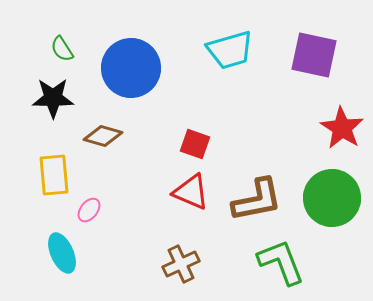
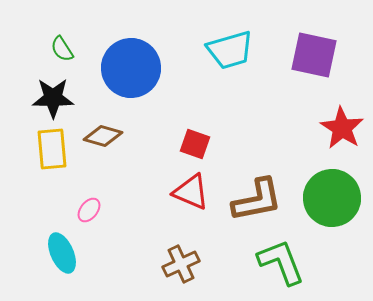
yellow rectangle: moved 2 px left, 26 px up
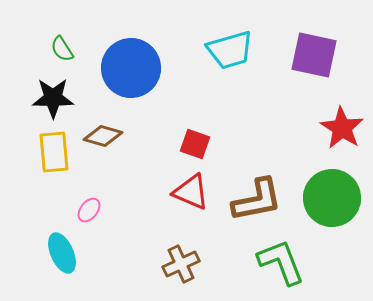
yellow rectangle: moved 2 px right, 3 px down
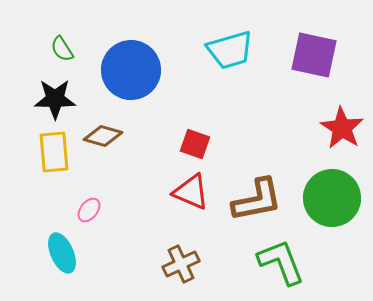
blue circle: moved 2 px down
black star: moved 2 px right, 1 px down
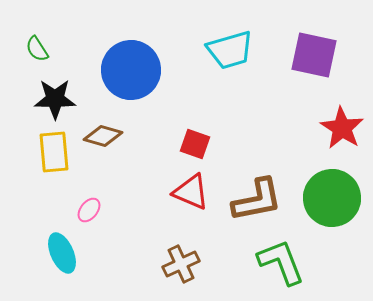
green semicircle: moved 25 px left
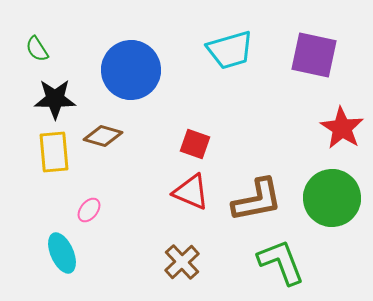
brown cross: moved 1 px right, 2 px up; rotated 18 degrees counterclockwise
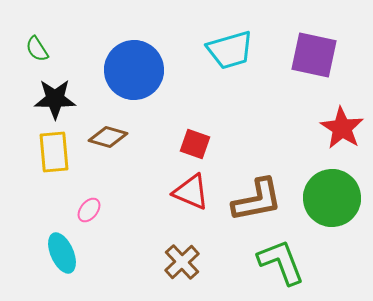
blue circle: moved 3 px right
brown diamond: moved 5 px right, 1 px down
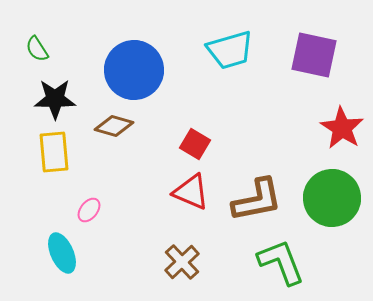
brown diamond: moved 6 px right, 11 px up
red square: rotated 12 degrees clockwise
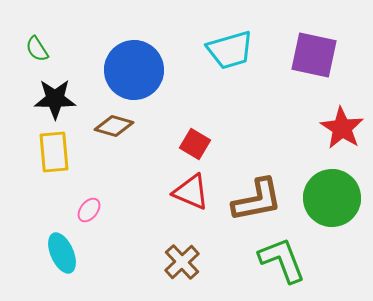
green L-shape: moved 1 px right, 2 px up
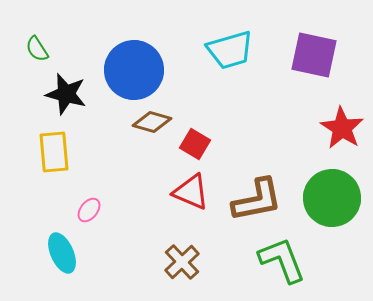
black star: moved 11 px right, 5 px up; rotated 15 degrees clockwise
brown diamond: moved 38 px right, 4 px up
